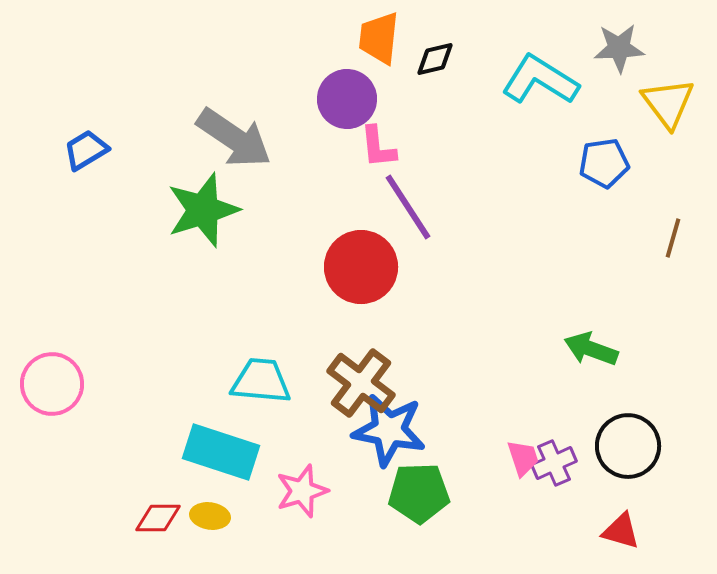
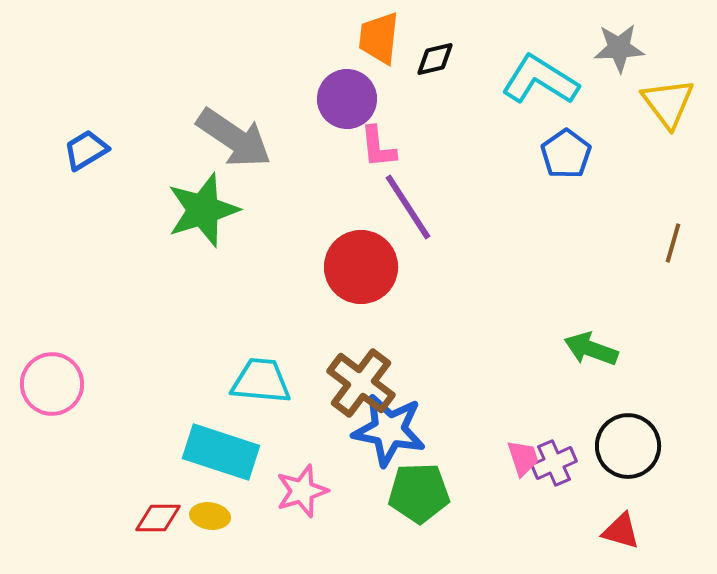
blue pentagon: moved 38 px left, 9 px up; rotated 27 degrees counterclockwise
brown line: moved 5 px down
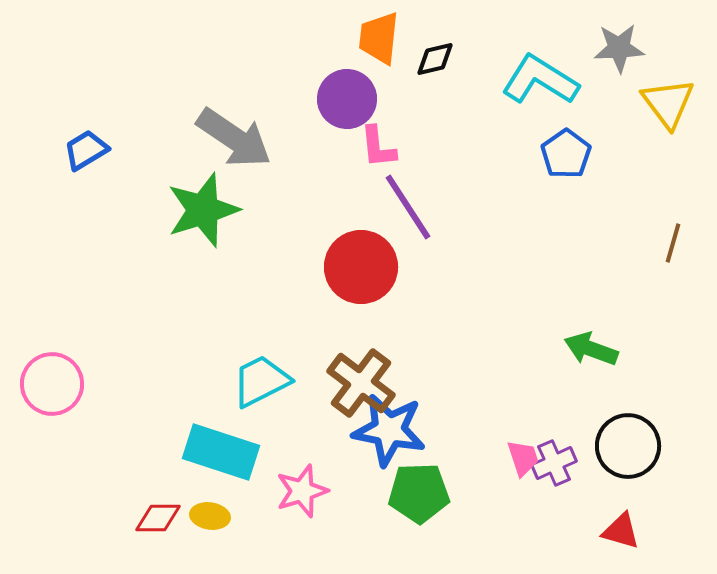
cyan trapezoid: rotated 32 degrees counterclockwise
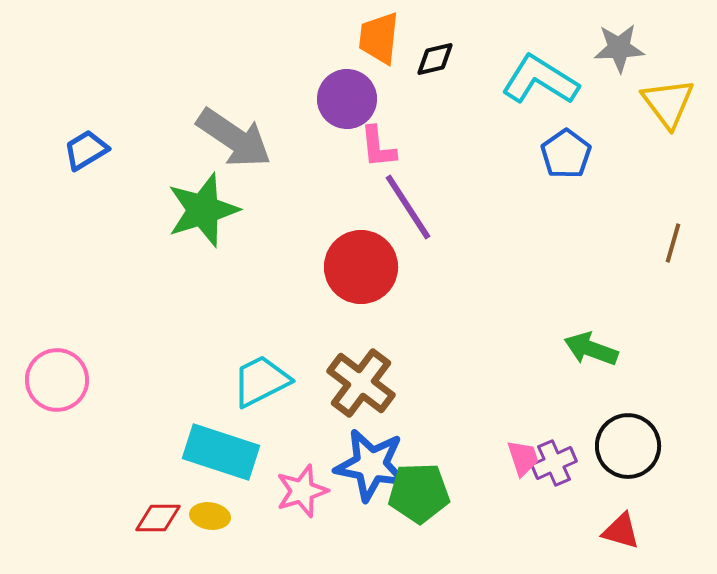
pink circle: moved 5 px right, 4 px up
blue star: moved 18 px left, 35 px down
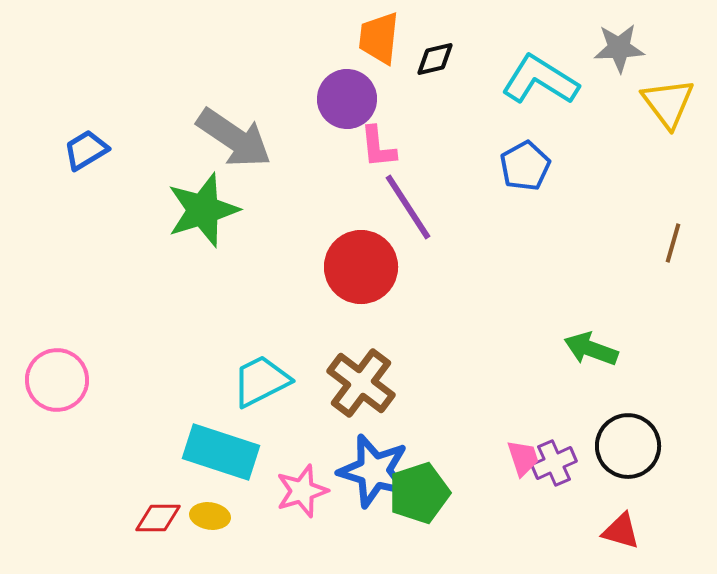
blue pentagon: moved 41 px left, 12 px down; rotated 6 degrees clockwise
blue star: moved 3 px right, 6 px down; rotated 6 degrees clockwise
green pentagon: rotated 16 degrees counterclockwise
